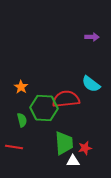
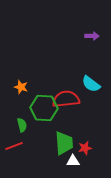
purple arrow: moved 1 px up
orange star: rotated 16 degrees counterclockwise
green semicircle: moved 5 px down
red line: moved 1 px up; rotated 30 degrees counterclockwise
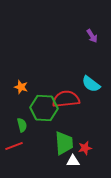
purple arrow: rotated 56 degrees clockwise
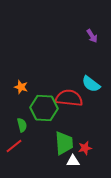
red semicircle: moved 3 px right, 1 px up; rotated 12 degrees clockwise
red line: rotated 18 degrees counterclockwise
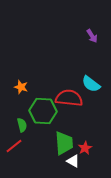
green hexagon: moved 1 px left, 3 px down
red star: rotated 16 degrees counterclockwise
white triangle: rotated 32 degrees clockwise
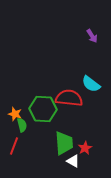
orange star: moved 6 px left, 27 px down
green hexagon: moved 2 px up
red line: rotated 30 degrees counterclockwise
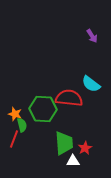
red line: moved 7 px up
white triangle: rotated 32 degrees counterclockwise
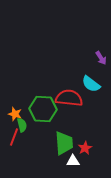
purple arrow: moved 9 px right, 22 px down
red line: moved 2 px up
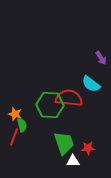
green hexagon: moved 7 px right, 4 px up
green trapezoid: rotated 15 degrees counterclockwise
red star: moved 3 px right; rotated 24 degrees clockwise
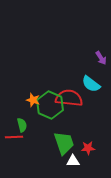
green hexagon: rotated 20 degrees clockwise
orange star: moved 18 px right, 14 px up
red line: rotated 66 degrees clockwise
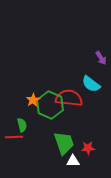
orange star: rotated 24 degrees clockwise
